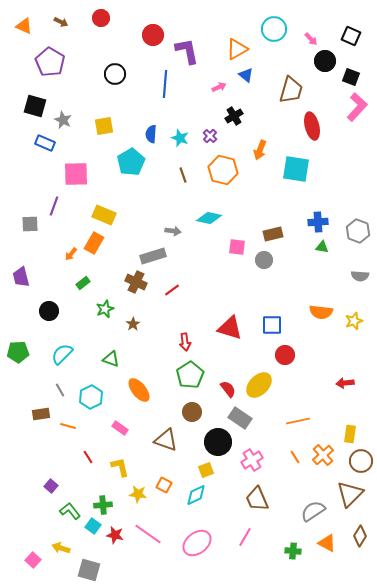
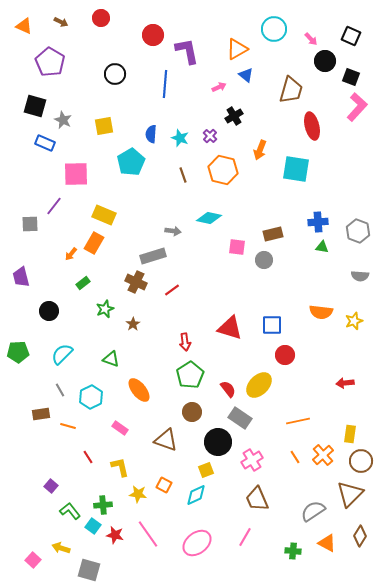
purple line at (54, 206): rotated 18 degrees clockwise
pink line at (148, 534): rotated 20 degrees clockwise
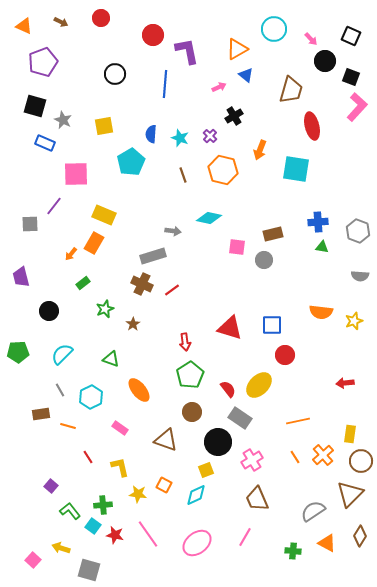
purple pentagon at (50, 62): moved 7 px left; rotated 20 degrees clockwise
brown cross at (136, 282): moved 6 px right, 2 px down
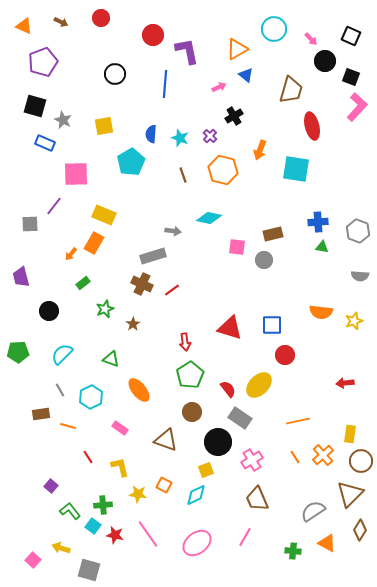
brown diamond at (360, 536): moved 6 px up
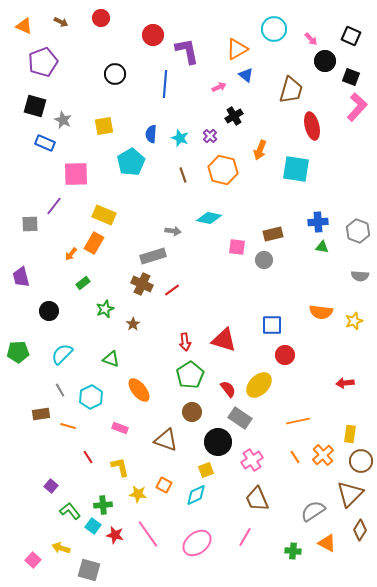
red triangle at (230, 328): moved 6 px left, 12 px down
pink rectangle at (120, 428): rotated 14 degrees counterclockwise
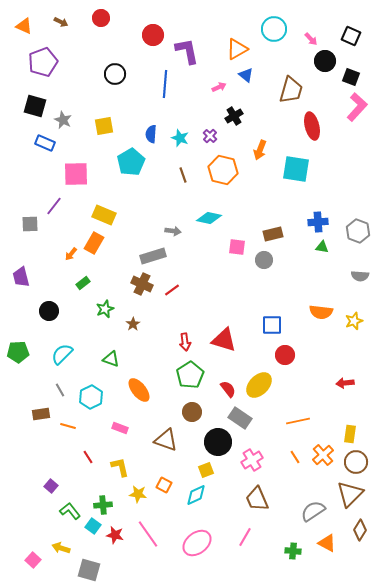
brown circle at (361, 461): moved 5 px left, 1 px down
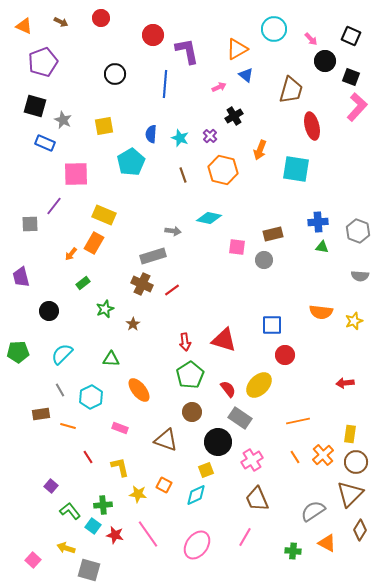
green triangle at (111, 359): rotated 18 degrees counterclockwise
pink ellipse at (197, 543): moved 2 px down; rotated 16 degrees counterclockwise
yellow arrow at (61, 548): moved 5 px right
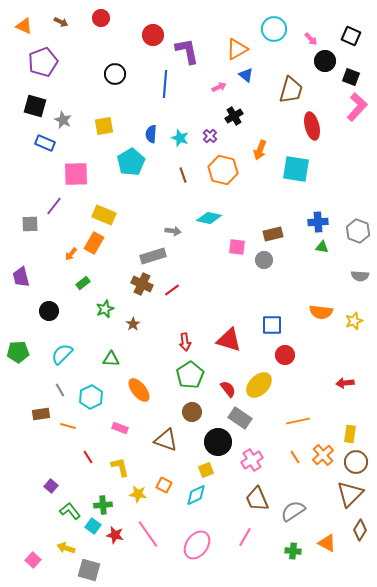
red triangle at (224, 340): moved 5 px right
gray semicircle at (313, 511): moved 20 px left
